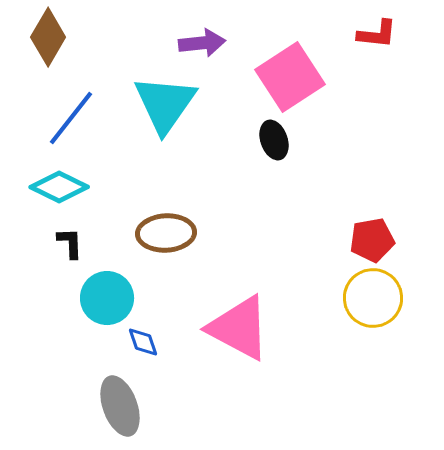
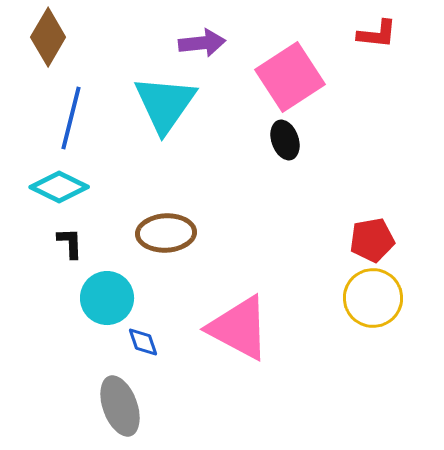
blue line: rotated 24 degrees counterclockwise
black ellipse: moved 11 px right
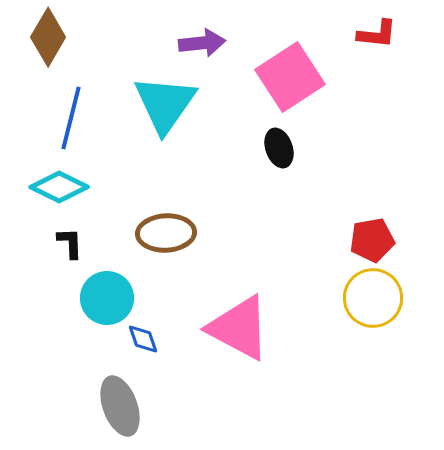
black ellipse: moved 6 px left, 8 px down
blue diamond: moved 3 px up
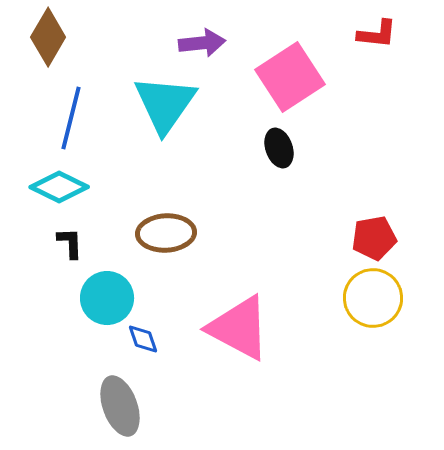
red pentagon: moved 2 px right, 2 px up
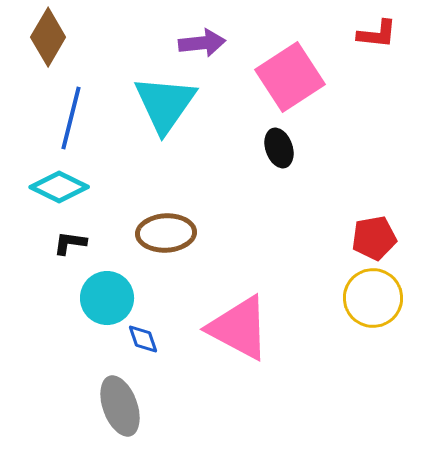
black L-shape: rotated 80 degrees counterclockwise
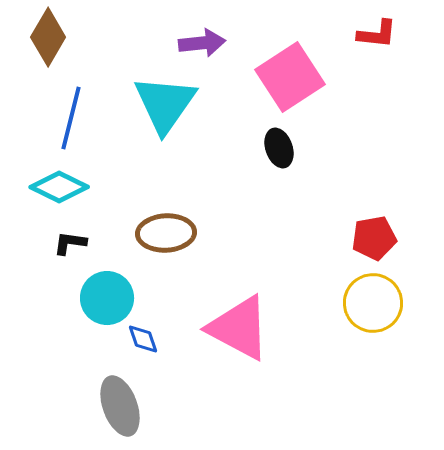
yellow circle: moved 5 px down
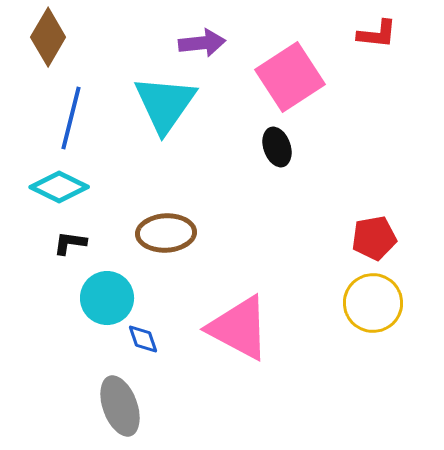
black ellipse: moved 2 px left, 1 px up
